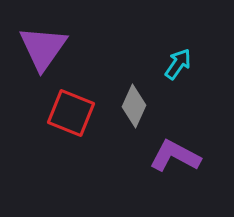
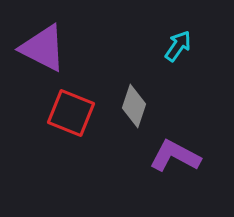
purple triangle: rotated 38 degrees counterclockwise
cyan arrow: moved 18 px up
gray diamond: rotated 6 degrees counterclockwise
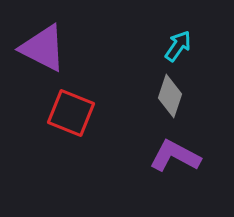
gray diamond: moved 36 px right, 10 px up
